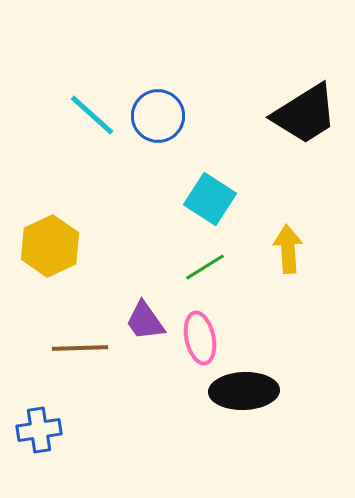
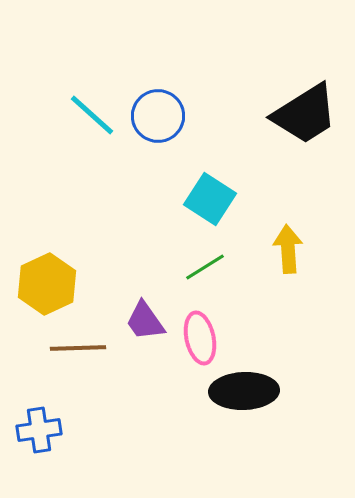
yellow hexagon: moved 3 px left, 38 px down
brown line: moved 2 px left
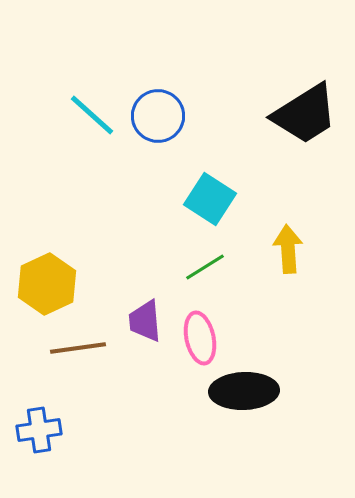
purple trapezoid: rotated 30 degrees clockwise
brown line: rotated 6 degrees counterclockwise
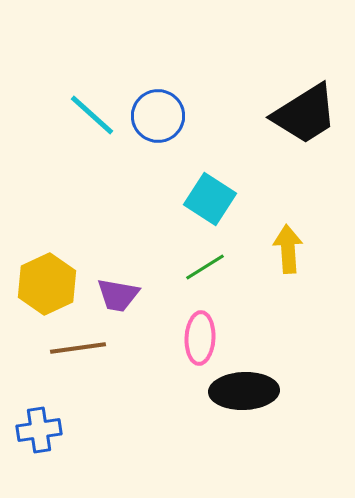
purple trapezoid: moved 27 px left, 26 px up; rotated 75 degrees counterclockwise
pink ellipse: rotated 15 degrees clockwise
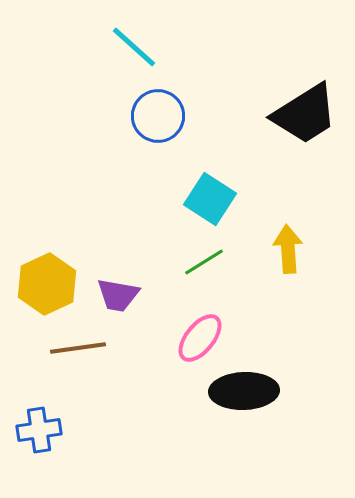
cyan line: moved 42 px right, 68 px up
green line: moved 1 px left, 5 px up
pink ellipse: rotated 36 degrees clockwise
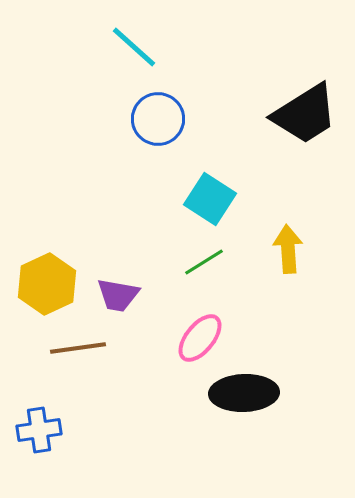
blue circle: moved 3 px down
black ellipse: moved 2 px down
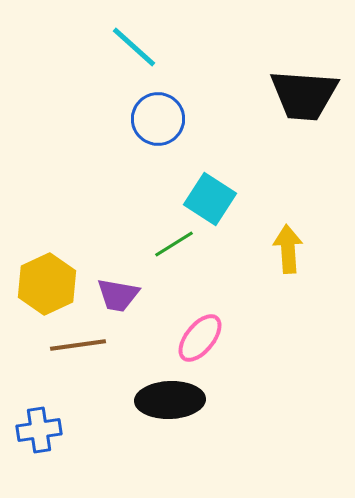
black trapezoid: moved 1 px left, 19 px up; rotated 36 degrees clockwise
green line: moved 30 px left, 18 px up
brown line: moved 3 px up
black ellipse: moved 74 px left, 7 px down
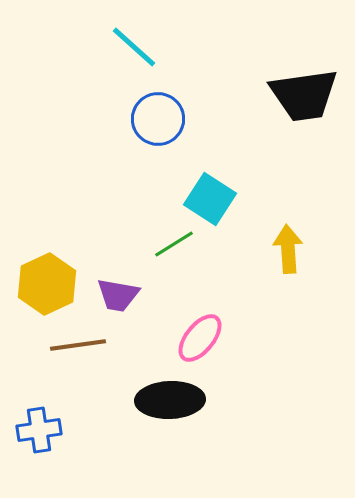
black trapezoid: rotated 12 degrees counterclockwise
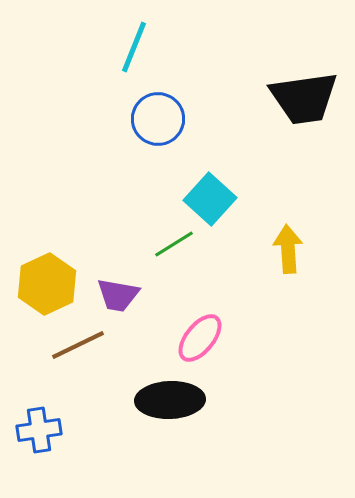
cyan line: rotated 70 degrees clockwise
black trapezoid: moved 3 px down
cyan square: rotated 9 degrees clockwise
brown line: rotated 18 degrees counterclockwise
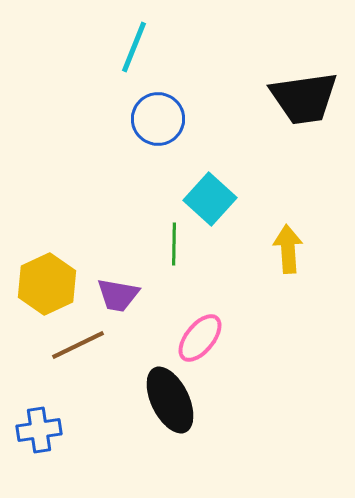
green line: rotated 57 degrees counterclockwise
black ellipse: rotated 66 degrees clockwise
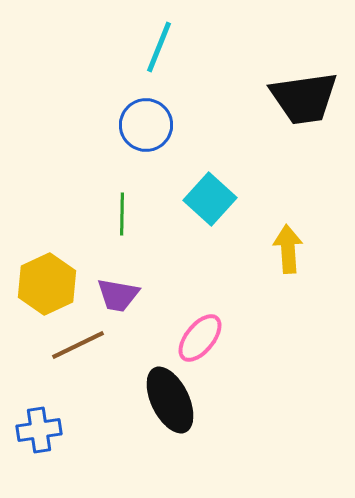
cyan line: moved 25 px right
blue circle: moved 12 px left, 6 px down
green line: moved 52 px left, 30 px up
